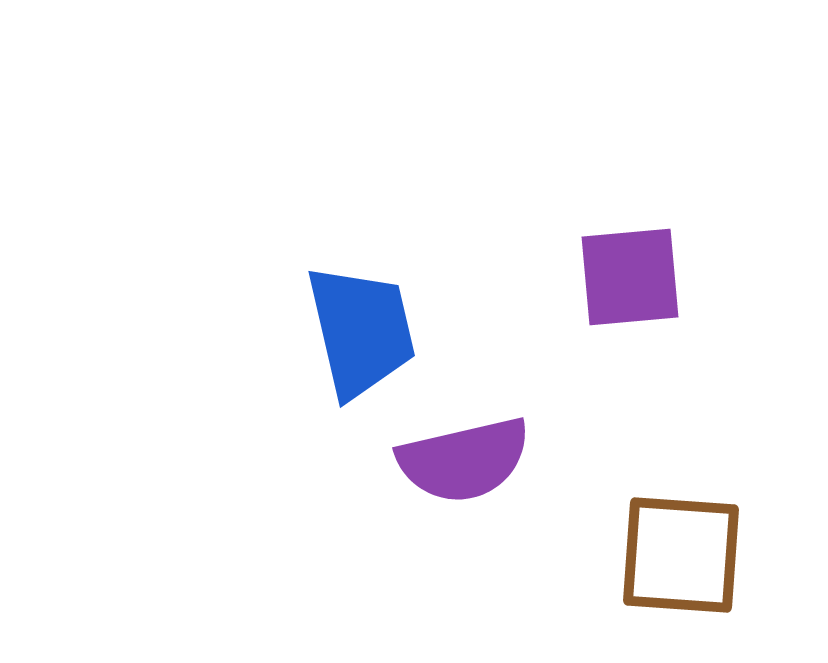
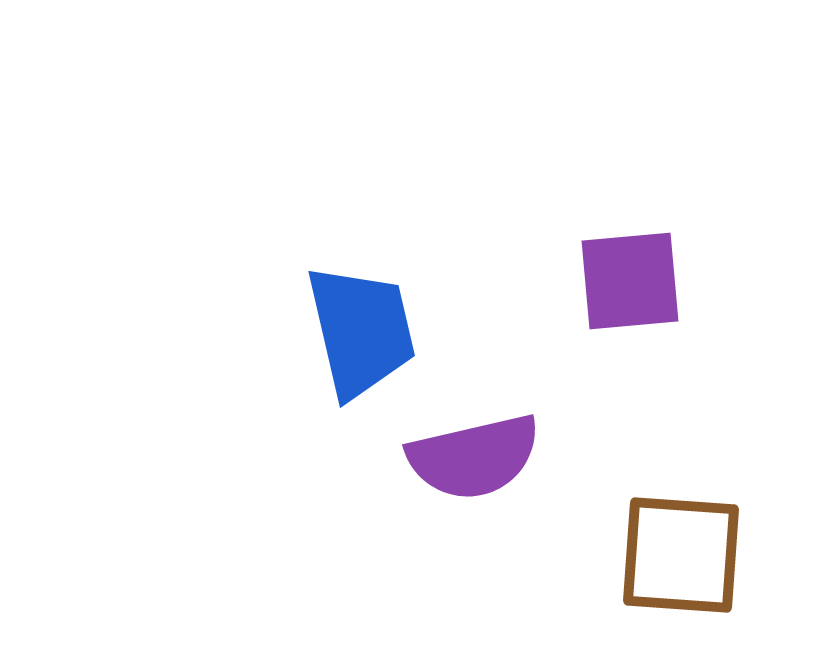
purple square: moved 4 px down
purple semicircle: moved 10 px right, 3 px up
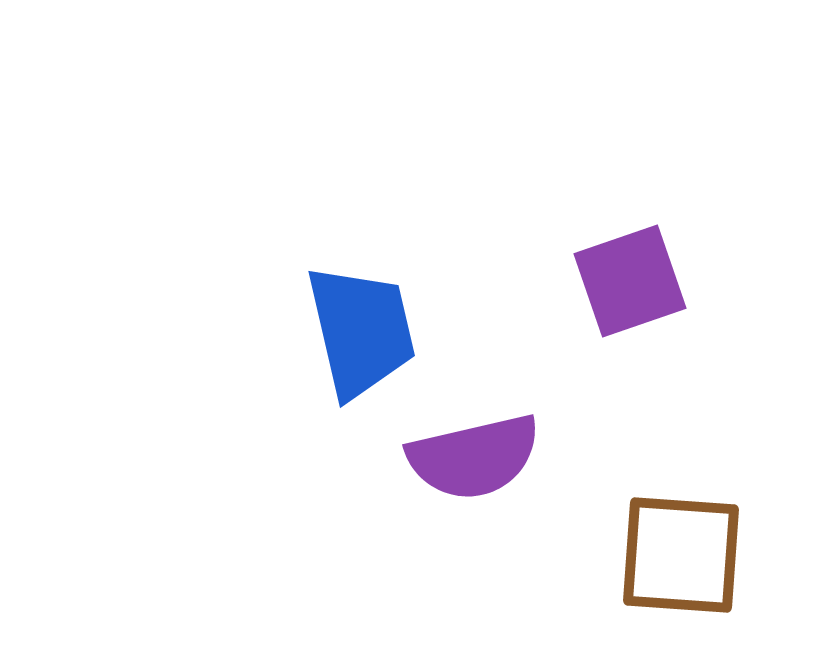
purple square: rotated 14 degrees counterclockwise
